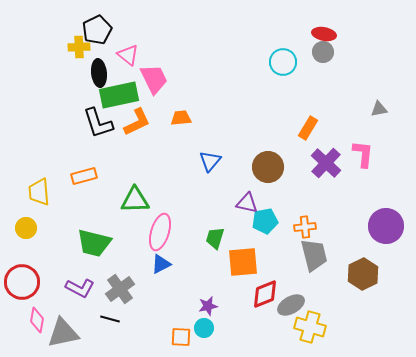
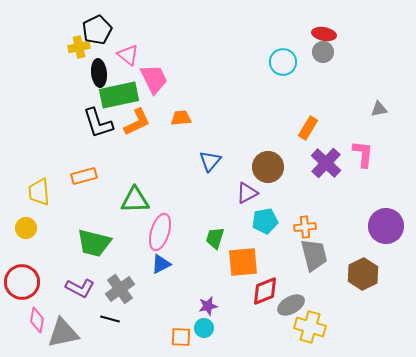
yellow cross at (79, 47): rotated 10 degrees counterclockwise
purple triangle at (247, 203): moved 10 px up; rotated 40 degrees counterclockwise
red diamond at (265, 294): moved 3 px up
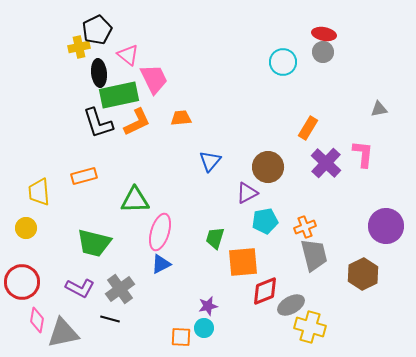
orange cross at (305, 227): rotated 15 degrees counterclockwise
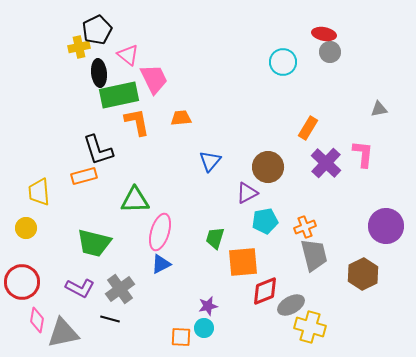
gray circle at (323, 52): moved 7 px right
orange L-shape at (137, 122): rotated 76 degrees counterclockwise
black L-shape at (98, 123): moved 27 px down
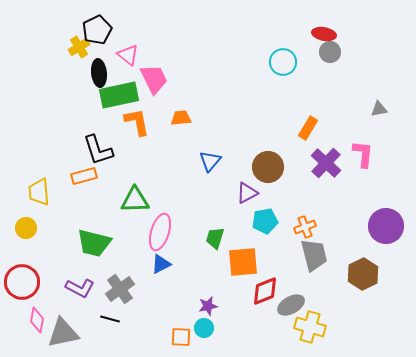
yellow cross at (79, 47): rotated 20 degrees counterclockwise
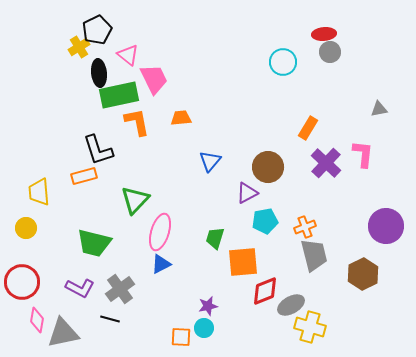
red ellipse at (324, 34): rotated 15 degrees counterclockwise
green triangle at (135, 200): rotated 44 degrees counterclockwise
